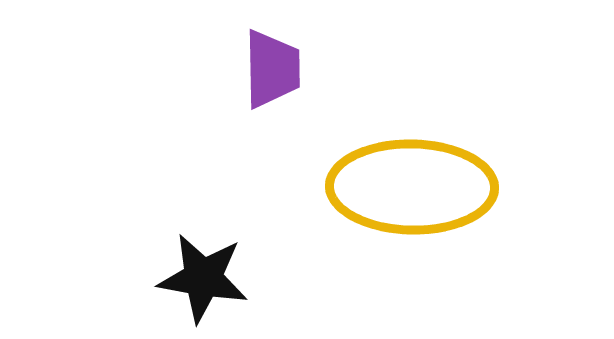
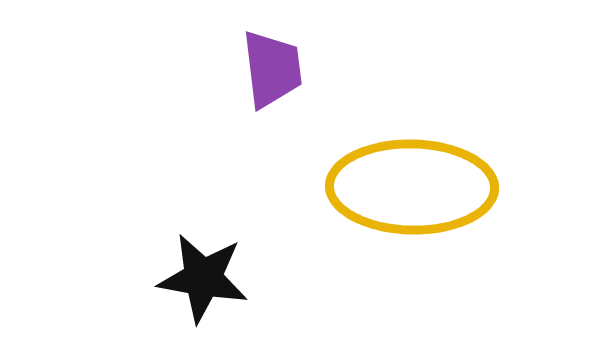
purple trapezoid: rotated 6 degrees counterclockwise
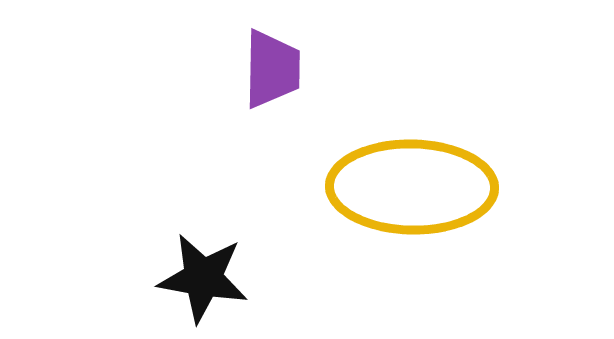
purple trapezoid: rotated 8 degrees clockwise
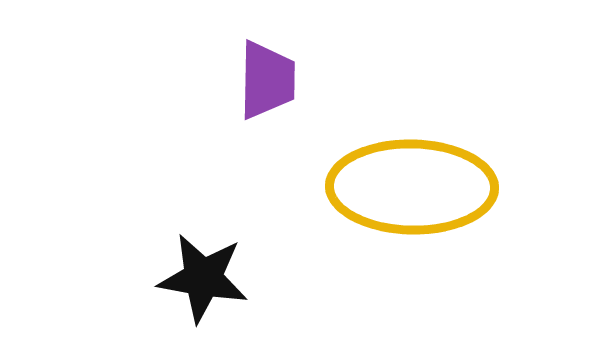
purple trapezoid: moved 5 px left, 11 px down
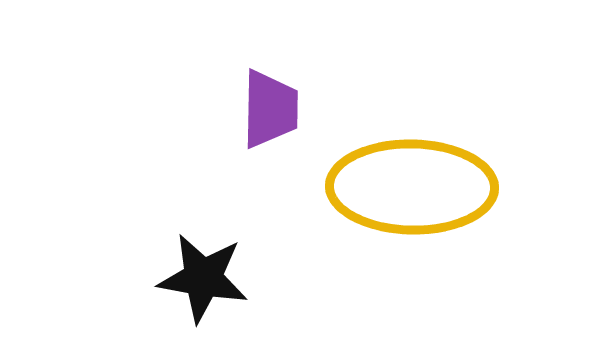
purple trapezoid: moved 3 px right, 29 px down
